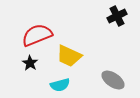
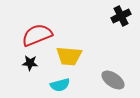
black cross: moved 4 px right
yellow trapezoid: rotated 20 degrees counterclockwise
black star: rotated 28 degrees counterclockwise
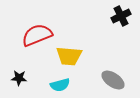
black star: moved 11 px left, 15 px down
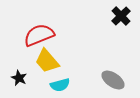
black cross: rotated 18 degrees counterclockwise
red semicircle: moved 2 px right
yellow trapezoid: moved 22 px left, 5 px down; rotated 44 degrees clockwise
black star: rotated 21 degrees clockwise
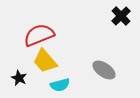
yellow trapezoid: moved 2 px left
gray ellipse: moved 9 px left, 10 px up
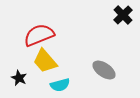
black cross: moved 2 px right, 1 px up
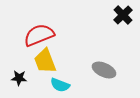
yellow trapezoid: rotated 20 degrees clockwise
gray ellipse: rotated 10 degrees counterclockwise
black star: rotated 21 degrees counterclockwise
cyan semicircle: rotated 36 degrees clockwise
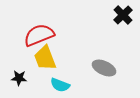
yellow trapezoid: moved 3 px up
gray ellipse: moved 2 px up
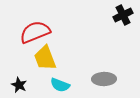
black cross: rotated 18 degrees clockwise
red semicircle: moved 4 px left, 3 px up
gray ellipse: moved 11 px down; rotated 25 degrees counterclockwise
black star: moved 7 px down; rotated 21 degrees clockwise
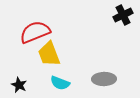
yellow trapezoid: moved 4 px right, 4 px up
cyan semicircle: moved 2 px up
